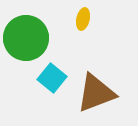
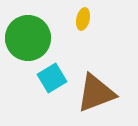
green circle: moved 2 px right
cyan square: rotated 20 degrees clockwise
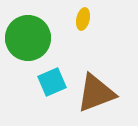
cyan square: moved 4 px down; rotated 8 degrees clockwise
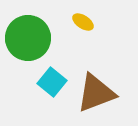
yellow ellipse: moved 3 px down; rotated 70 degrees counterclockwise
cyan square: rotated 28 degrees counterclockwise
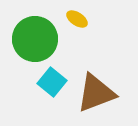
yellow ellipse: moved 6 px left, 3 px up
green circle: moved 7 px right, 1 px down
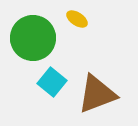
green circle: moved 2 px left, 1 px up
brown triangle: moved 1 px right, 1 px down
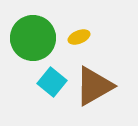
yellow ellipse: moved 2 px right, 18 px down; rotated 55 degrees counterclockwise
brown triangle: moved 3 px left, 8 px up; rotated 9 degrees counterclockwise
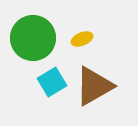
yellow ellipse: moved 3 px right, 2 px down
cyan square: rotated 20 degrees clockwise
